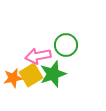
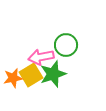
pink arrow: moved 3 px right, 1 px down
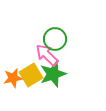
green circle: moved 11 px left, 6 px up
pink arrow: moved 6 px right, 2 px up; rotated 55 degrees clockwise
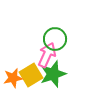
pink arrow: rotated 70 degrees clockwise
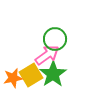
pink arrow: rotated 30 degrees clockwise
green star: rotated 16 degrees counterclockwise
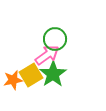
orange star: moved 2 px down
